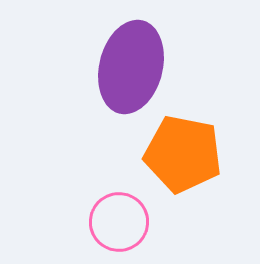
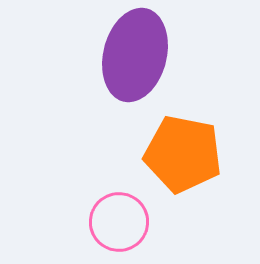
purple ellipse: moved 4 px right, 12 px up
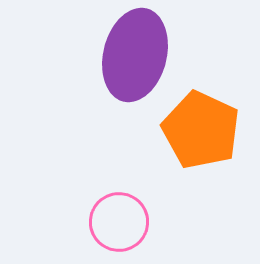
orange pentagon: moved 18 px right, 24 px up; rotated 14 degrees clockwise
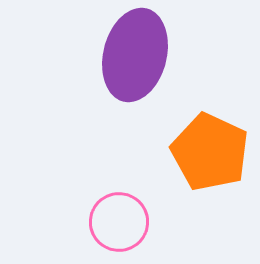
orange pentagon: moved 9 px right, 22 px down
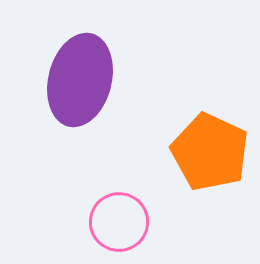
purple ellipse: moved 55 px left, 25 px down
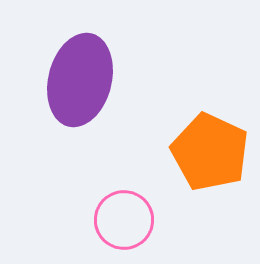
pink circle: moved 5 px right, 2 px up
